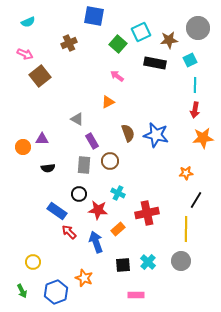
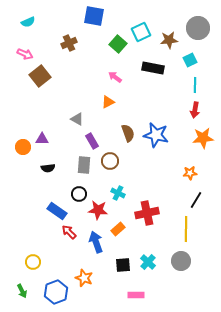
black rectangle at (155, 63): moved 2 px left, 5 px down
pink arrow at (117, 76): moved 2 px left, 1 px down
orange star at (186, 173): moved 4 px right
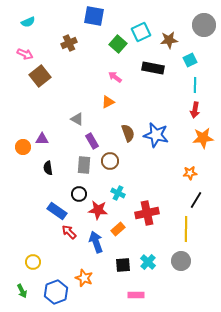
gray circle at (198, 28): moved 6 px right, 3 px up
black semicircle at (48, 168): rotated 88 degrees clockwise
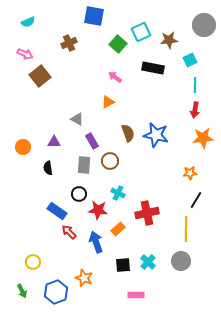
purple triangle at (42, 139): moved 12 px right, 3 px down
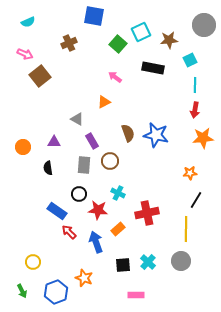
orange triangle at (108, 102): moved 4 px left
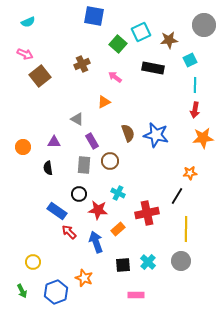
brown cross at (69, 43): moved 13 px right, 21 px down
black line at (196, 200): moved 19 px left, 4 px up
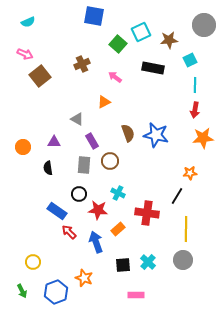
red cross at (147, 213): rotated 20 degrees clockwise
gray circle at (181, 261): moved 2 px right, 1 px up
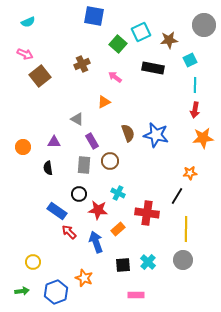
green arrow at (22, 291): rotated 72 degrees counterclockwise
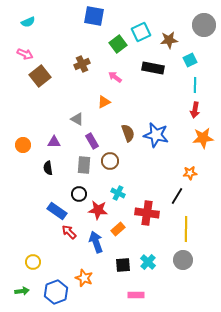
green square at (118, 44): rotated 12 degrees clockwise
orange circle at (23, 147): moved 2 px up
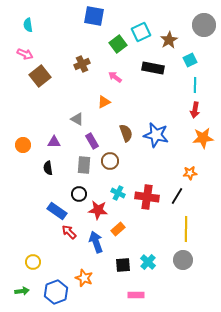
cyan semicircle at (28, 22): moved 3 px down; rotated 104 degrees clockwise
brown star at (169, 40): rotated 24 degrees counterclockwise
brown semicircle at (128, 133): moved 2 px left
red cross at (147, 213): moved 16 px up
